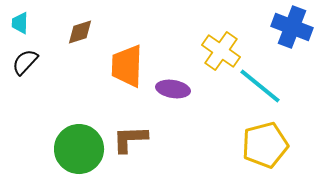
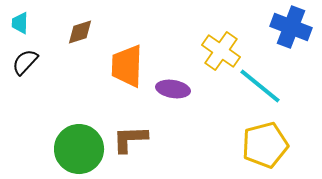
blue cross: moved 1 px left
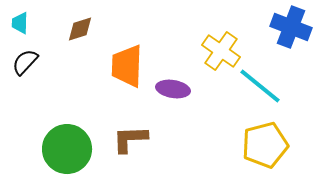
brown diamond: moved 3 px up
green circle: moved 12 px left
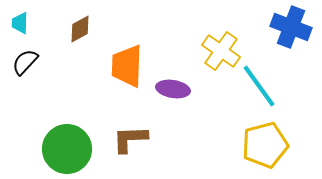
brown diamond: rotated 12 degrees counterclockwise
cyan line: moved 1 px left; rotated 15 degrees clockwise
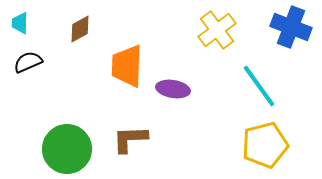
yellow cross: moved 4 px left, 21 px up; rotated 18 degrees clockwise
black semicircle: moved 3 px right; rotated 24 degrees clockwise
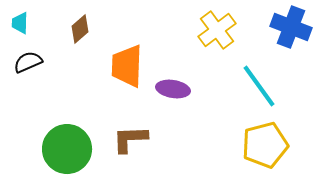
brown diamond: rotated 12 degrees counterclockwise
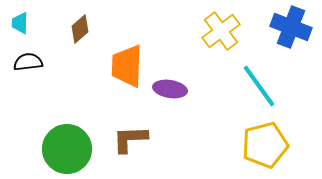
yellow cross: moved 4 px right, 1 px down
black semicircle: rotated 16 degrees clockwise
purple ellipse: moved 3 px left
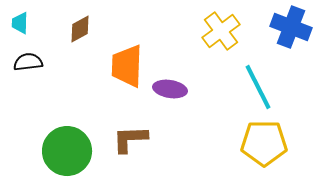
brown diamond: rotated 12 degrees clockwise
cyan line: moved 1 px left, 1 px down; rotated 9 degrees clockwise
yellow pentagon: moved 1 px left, 2 px up; rotated 15 degrees clockwise
green circle: moved 2 px down
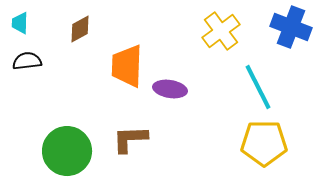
black semicircle: moved 1 px left, 1 px up
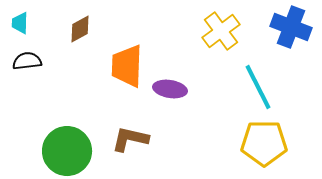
brown L-shape: rotated 15 degrees clockwise
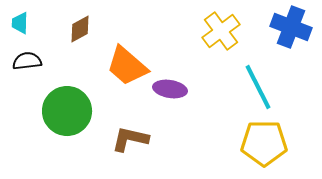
orange trapezoid: rotated 51 degrees counterclockwise
green circle: moved 40 px up
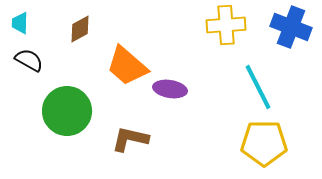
yellow cross: moved 5 px right, 6 px up; rotated 33 degrees clockwise
black semicircle: moved 2 px right, 1 px up; rotated 36 degrees clockwise
